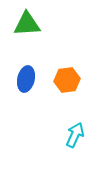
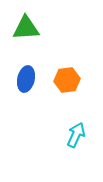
green triangle: moved 1 px left, 4 px down
cyan arrow: moved 1 px right
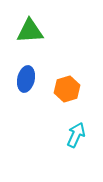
green triangle: moved 4 px right, 3 px down
orange hexagon: moved 9 px down; rotated 10 degrees counterclockwise
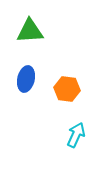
orange hexagon: rotated 25 degrees clockwise
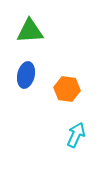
blue ellipse: moved 4 px up
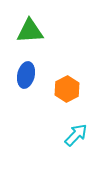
orange hexagon: rotated 25 degrees clockwise
cyan arrow: rotated 20 degrees clockwise
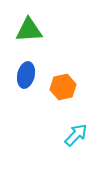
green triangle: moved 1 px left, 1 px up
orange hexagon: moved 4 px left, 2 px up; rotated 15 degrees clockwise
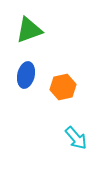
green triangle: rotated 16 degrees counterclockwise
cyan arrow: moved 3 px down; rotated 95 degrees clockwise
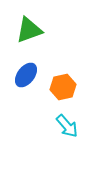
blue ellipse: rotated 25 degrees clockwise
cyan arrow: moved 9 px left, 12 px up
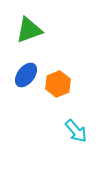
orange hexagon: moved 5 px left, 3 px up; rotated 10 degrees counterclockwise
cyan arrow: moved 9 px right, 5 px down
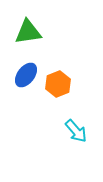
green triangle: moved 1 px left, 2 px down; rotated 12 degrees clockwise
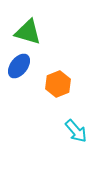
green triangle: rotated 24 degrees clockwise
blue ellipse: moved 7 px left, 9 px up
